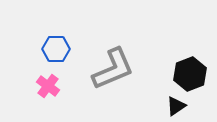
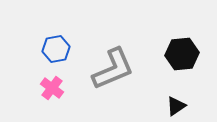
blue hexagon: rotated 12 degrees counterclockwise
black hexagon: moved 8 px left, 20 px up; rotated 16 degrees clockwise
pink cross: moved 4 px right, 2 px down
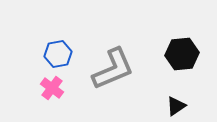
blue hexagon: moved 2 px right, 5 px down
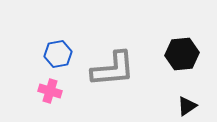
gray L-shape: rotated 18 degrees clockwise
pink cross: moved 2 px left, 3 px down; rotated 20 degrees counterclockwise
black triangle: moved 11 px right
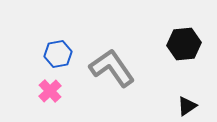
black hexagon: moved 2 px right, 10 px up
gray L-shape: moved 1 px left, 1 px up; rotated 120 degrees counterclockwise
pink cross: rotated 30 degrees clockwise
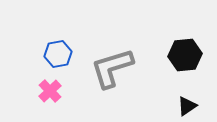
black hexagon: moved 1 px right, 11 px down
gray L-shape: rotated 72 degrees counterclockwise
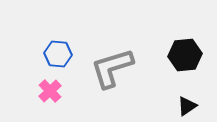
blue hexagon: rotated 16 degrees clockwise
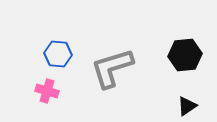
pink cross: moved 3 px left; rotated 30 degrees counterclockwise
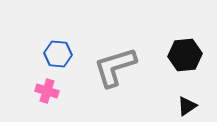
gray L-shape: moved 3 px right, 1 px up
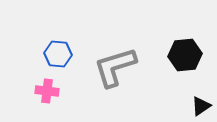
pink cross: rotated 10 degrees counterclockwise
black triangle: moved 14 px right
